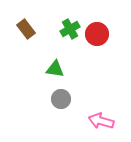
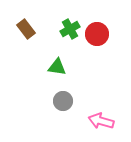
green triangle: moved 2 px right, 2 px up
gray circle: moved 2 px right, 2 px down
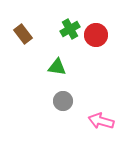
brown rectangle: moved 3 px left, 5 px down
red circle: moved 1 px left, 1 px down
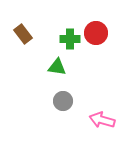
green cross: moved 10 px down; rotated 30 degrees clockwise
red circle: moved 2 px up
pink arrow: moved 1 px right, 1 px up
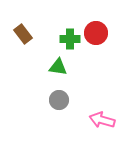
green triangle: moved 1 px right
gray circle: moved 4 px left, 1 px up
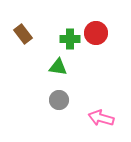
pink arrow: moved 1 px left, 2 px up
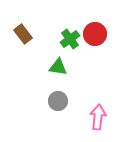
red circle: moved 1 px left, 1 px down
green cross: rotated 36 degrees counterclockwise
gray circle: moved 1 px left, 1 px down
pink arrow: moved 3 px left, 1 px up; rotated 80 degrees clockwise
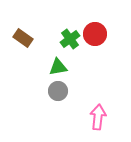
brown rectangle: moved 4 px down; rotated 18 degrees counterclockwise
green triangle: rotated 18 degrees counterclockwise
gray circle: moved 10 px up
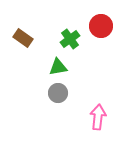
red circle: moved 6 px right, 8 px up
gray circle: moved 2 px down
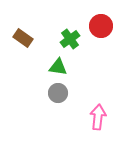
green triangle: rotated 18 degrees clockwise
